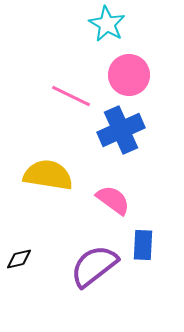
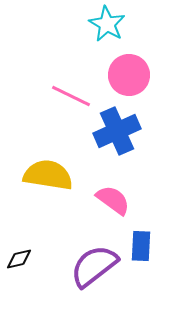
blue cross: moved 4 px left, 1 px down
blue rectangle: moved 2 px left, 1 px down
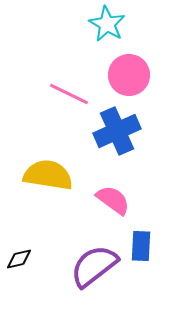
pink line: moved 2 px left, 2 px up
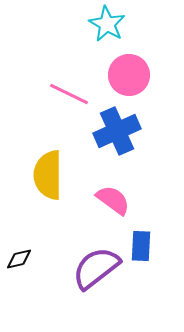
yellow semicircle: rotated 99 degrees counterclockwise
purple semicircle: moved 2 px right, 2 px down
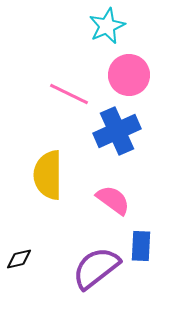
cyan star: moved 2 px down; rotated 18 degrees clockwise
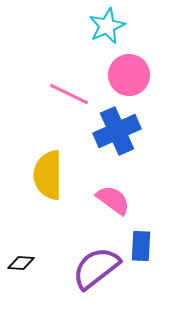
black diamond: moved 2 px right, 4 px down; rotated 16 degrees clockwise
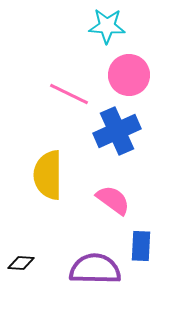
cyan star: rotated 27 degrees clockwise
purple semicircle: moved 1 px left, 1 px down; rotated 39 degrees clockwise
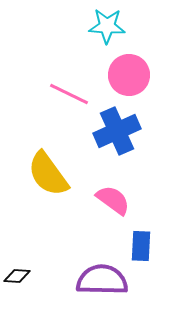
yellow semicircle: moved 1 px up; rotated 36 degrees counterclockwise
black diamond: moved 4 px left, 13 px down
purple semicircle: moved 7 px right, 11 px down
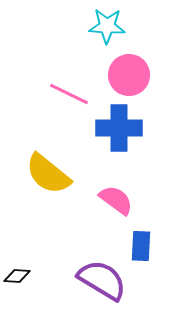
blue cross: moved 2 px right, 3 px up; rotated 24 degrees clockwise
yellow semicircle: rotated 15 degrees counterclockwise
pink semicircle: moved 3 px right
purple semicircle: rotated 30 degrees clockwise
